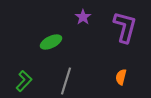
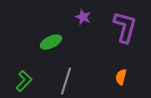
purple star: rotated 14 degrees counterclockwise
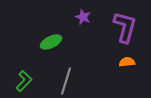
orange semicircle: moved 6 px right, 15 px up; rotated 70 degrees clockwise
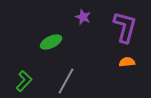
gray line: rotated 12 degrees clockwise
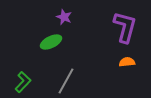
purple star: moved 19 px left
green L-shape: moved 1 px left, 1 px down
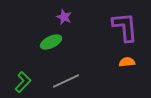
purple L-shape: rotated 20 degrees counterclockwise
gray line: rotated 36 degrees clockwise
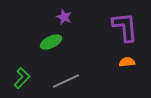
green L-shape: moved 1 px left, 4 px up
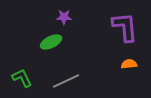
purple star: rotated 21 degrees counterclockwise
orange semicircle: moved 2 px right, 2 px down
green L-shape: rotated 70 degrees counterclockwise
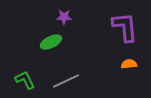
green L-shape: moved 3 px right, 2 px down
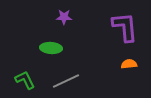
green ellipse: moved 6 px down; rotated 30 degrees clockwise
